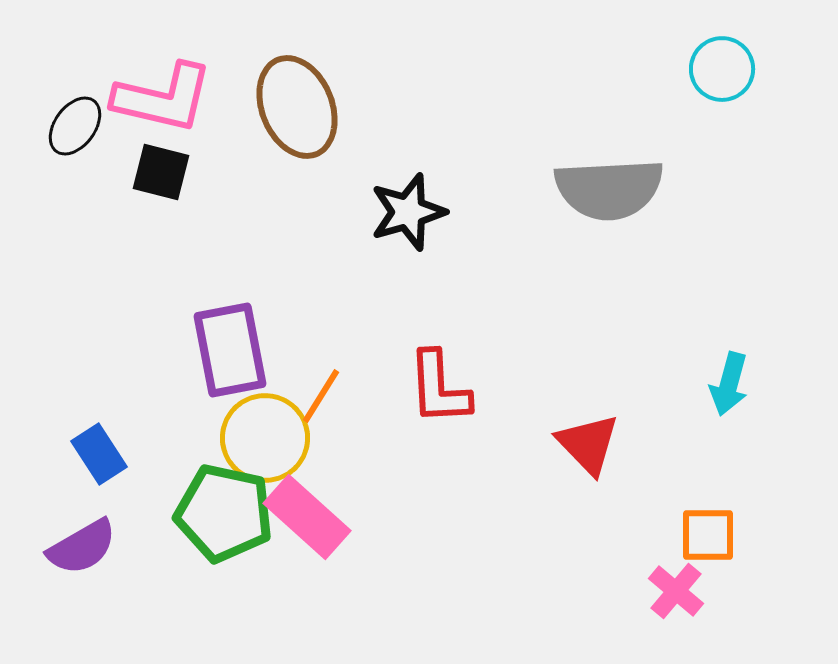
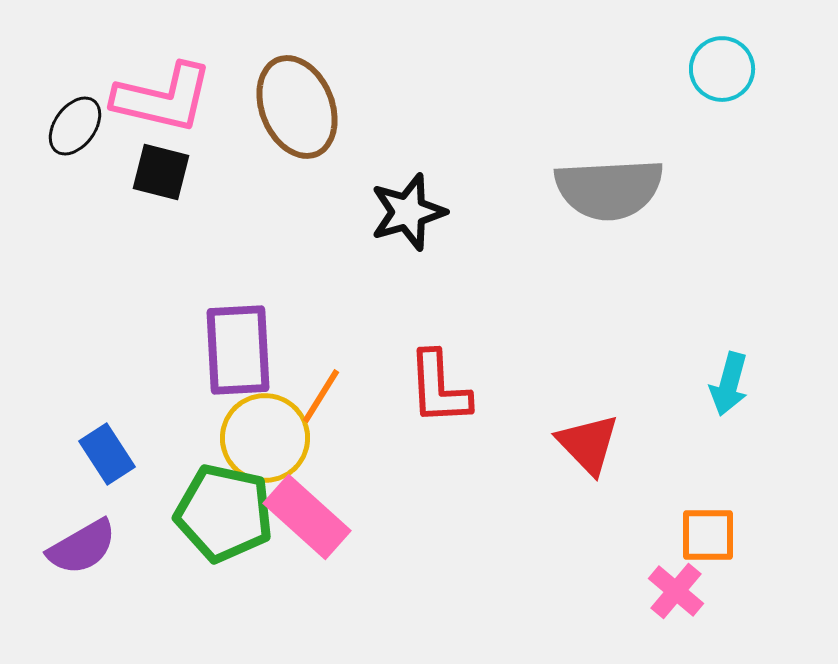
purple rectangle: moved 8 px right; rotated 8 degrees clockwise
blue rectangle: moved 8 px right
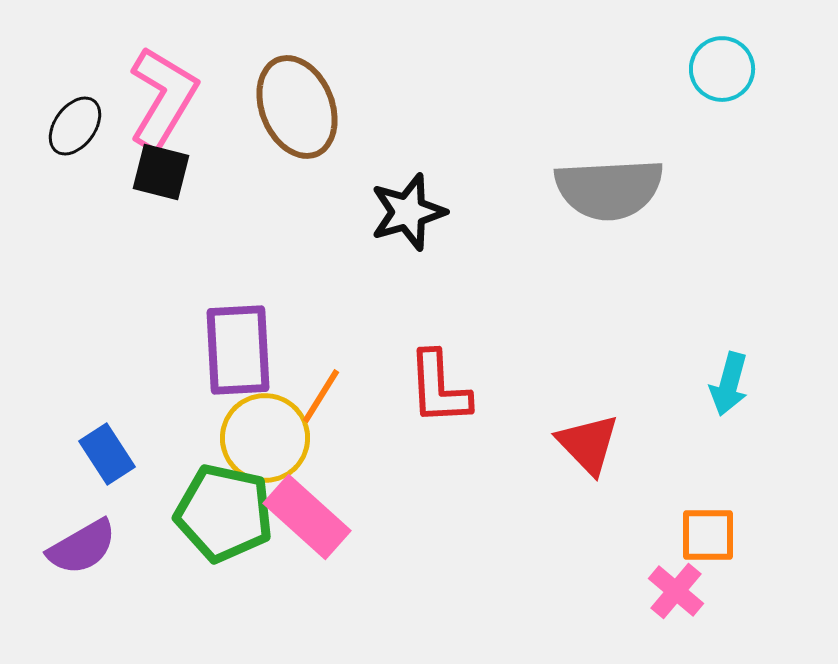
pink L-shape: rotated 72 degrees counterclockwise
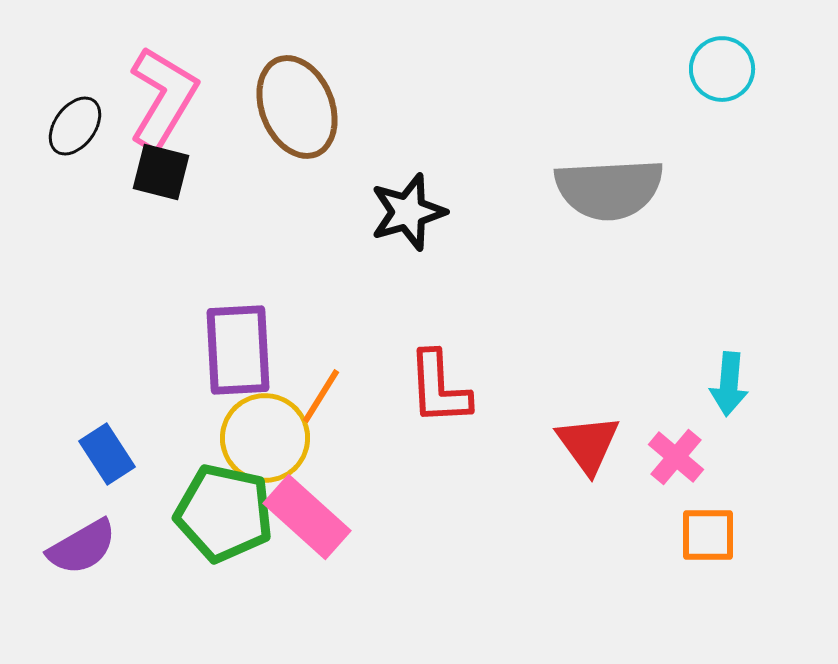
cyan arrow: rotated 10 degrees counterclockwise
red triangle: rotated 8 degrees clockwise
pink cross: moved 134 px up
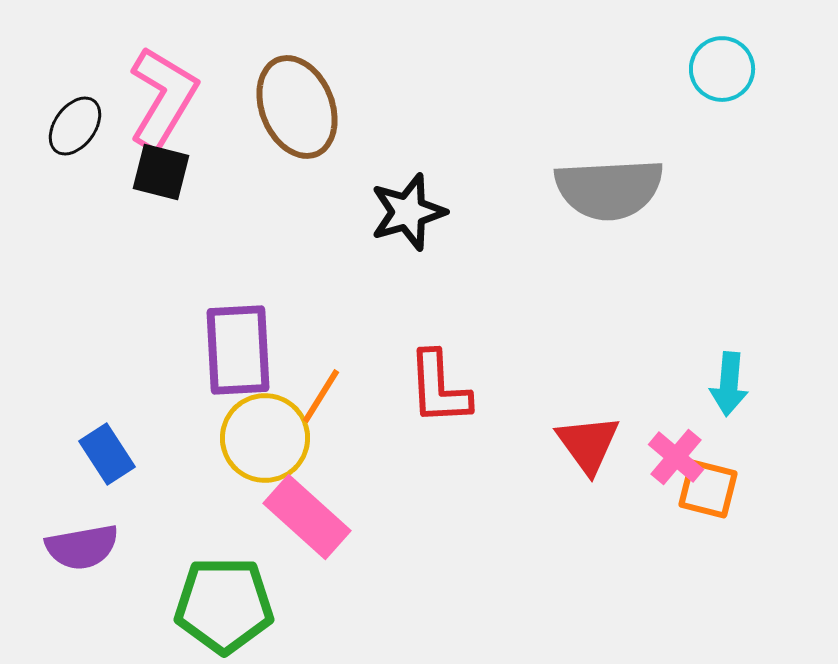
green pentagon: moved 92 px down; rotated 12 degrees counterclockwise
orange square: moved 46 px up; rotated 14 degrees clockwise
purple semicircle: rotated 20 degrees clockwise
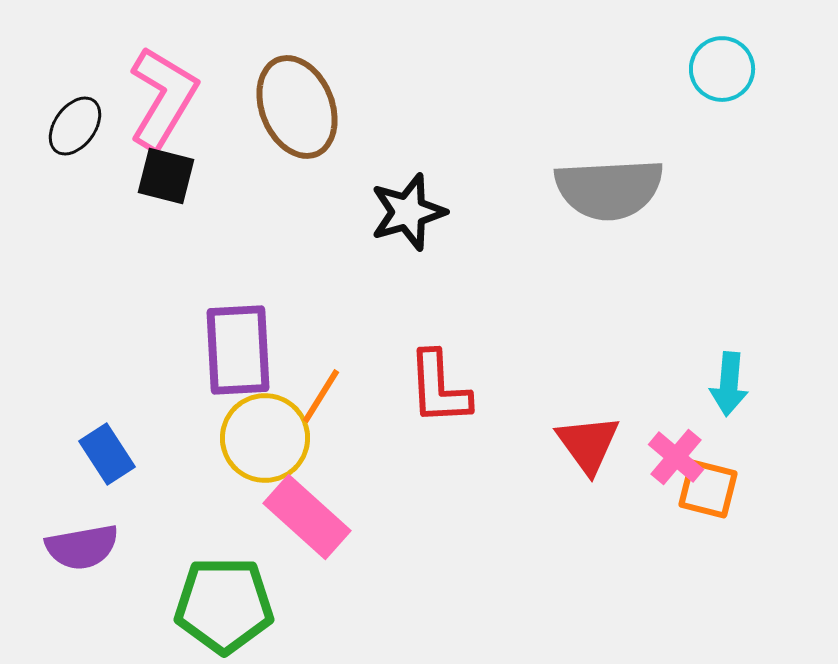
black square: moved 5 px right, 4 px down
